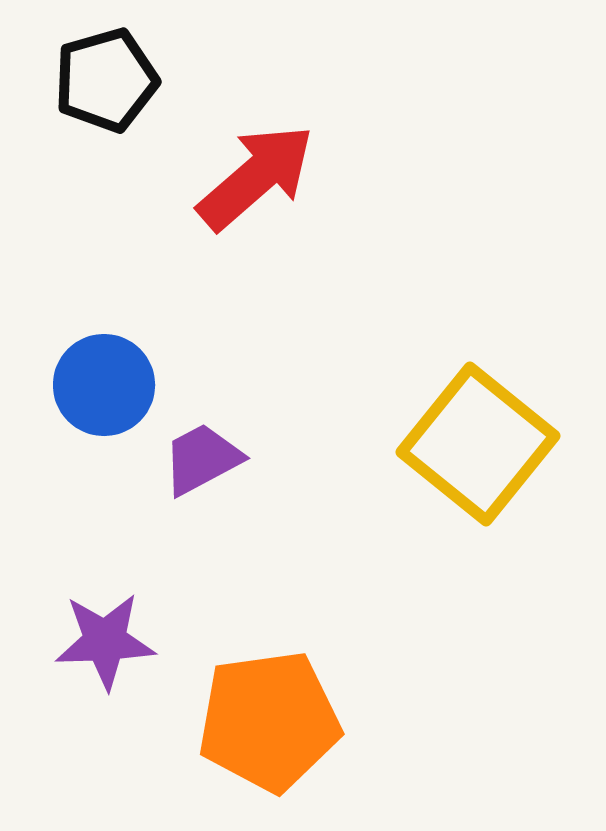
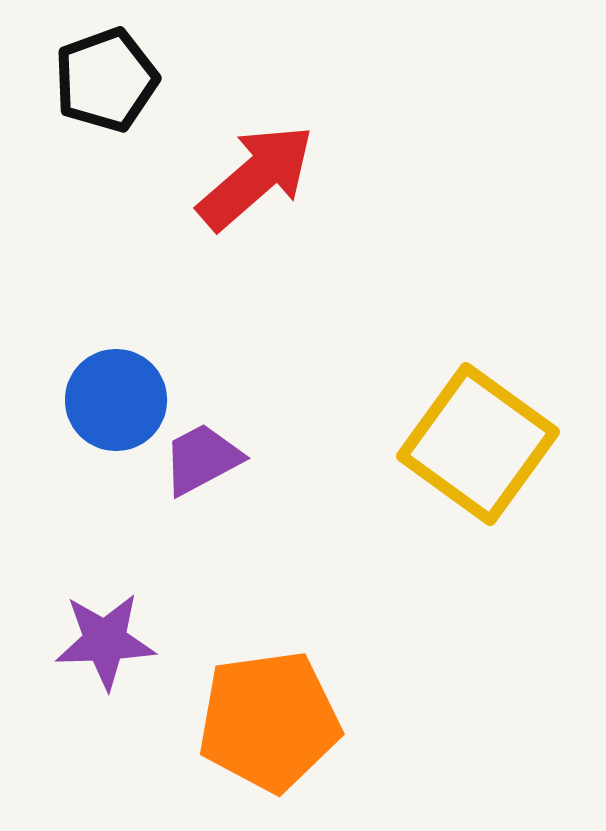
black pentagon: rotated 4 degrees counterclockwise
blue circle: moved 12 px right, 15 px down
yellow square: rotated 3 degrees counterclockwise
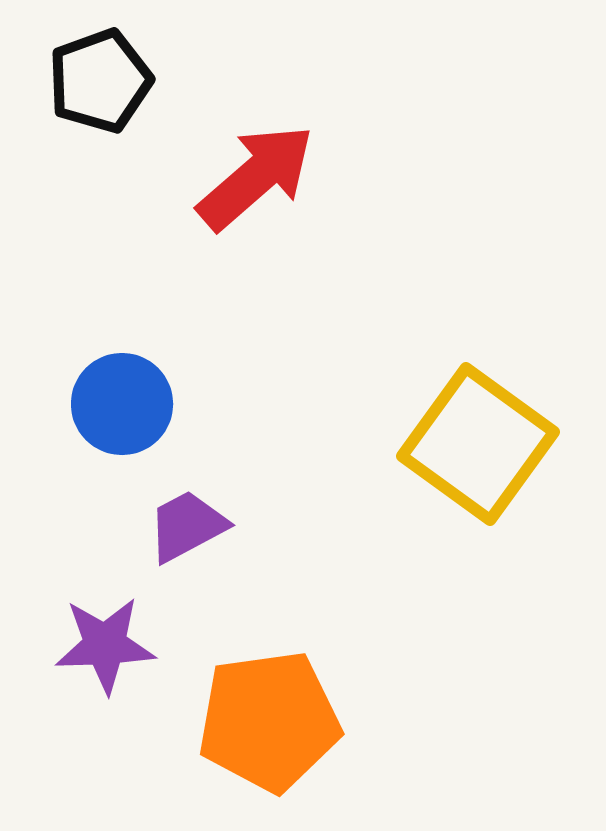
black pentagon: moved 6 px left, 1 px down
blue circle: moved 6 px right, 4 px down
purple trapezoid: moved 15 px left, 67 px down
purple star: moved 4 px down
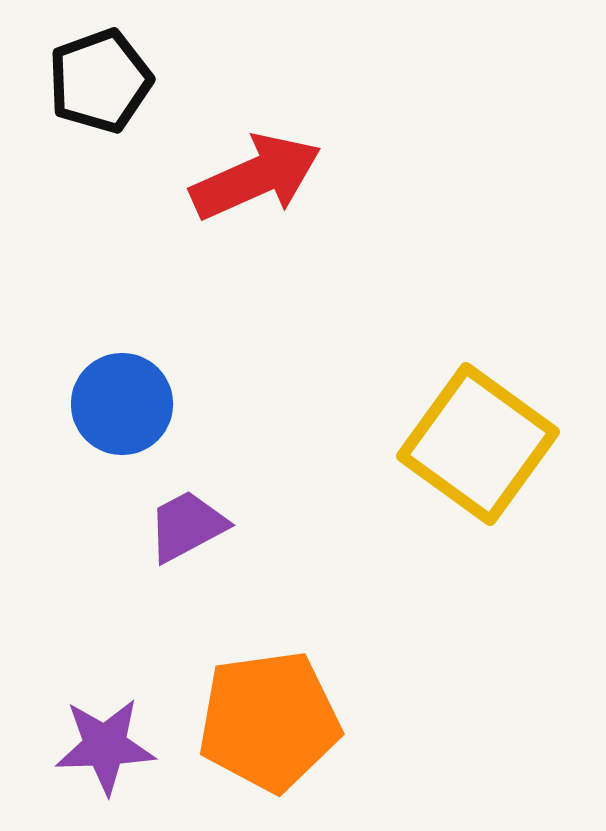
red arrow: rotated 17 degrees clockwise
purple star: moved 101 px down
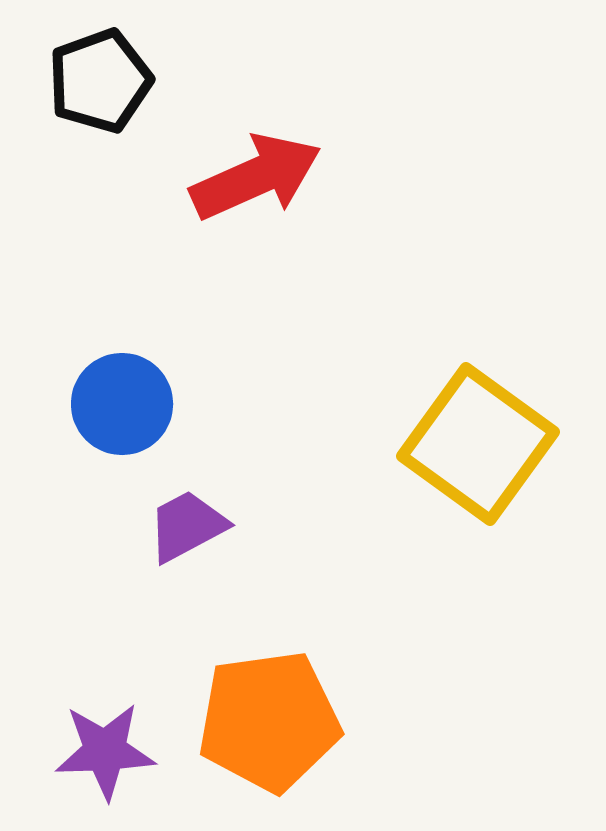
purple star: moved 5 px down
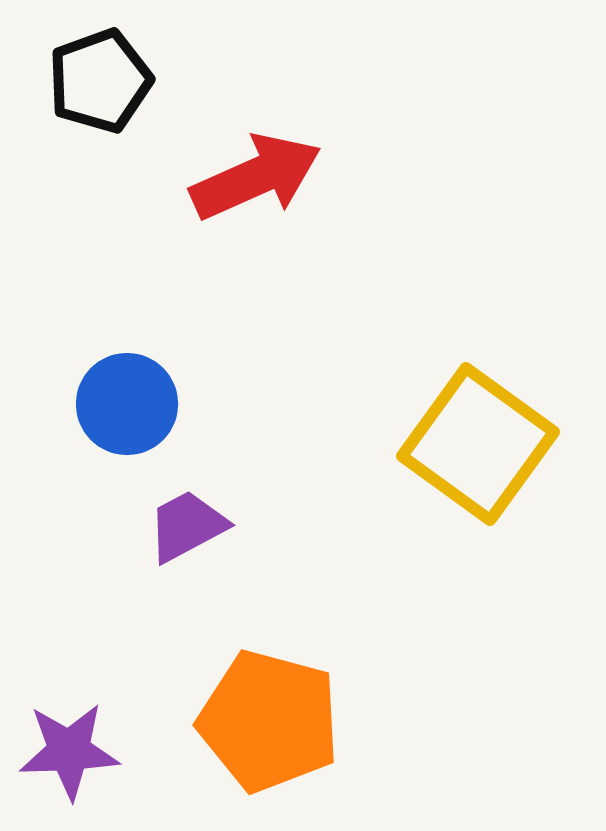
blue circle: moved 5 px right
orange pentagon: rotated 23 degrees clockwise
purple star: moved 36 px left
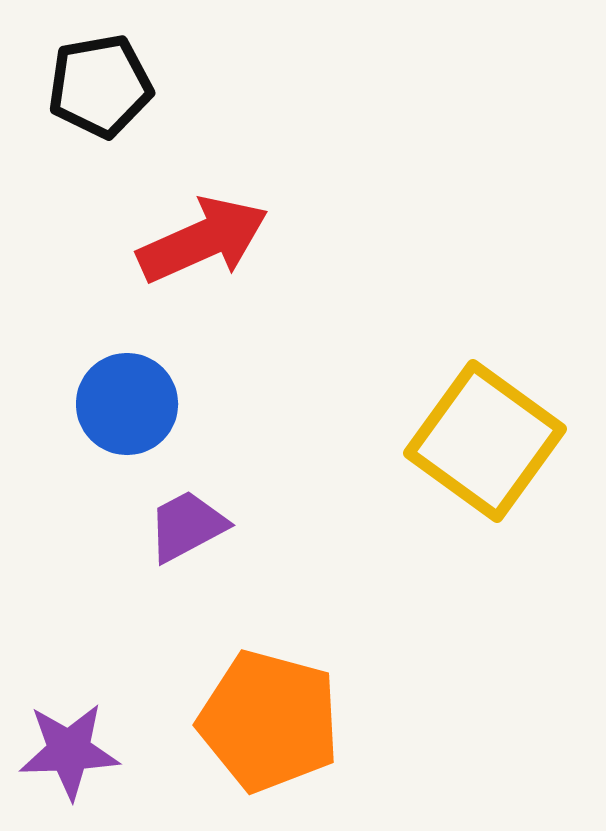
black pentagon: moved 5 px down; rotated 10 degrees clockwise
red arrow: moved 53 px left, 63 px down
yellow square: moved 7 px right, 3 px up
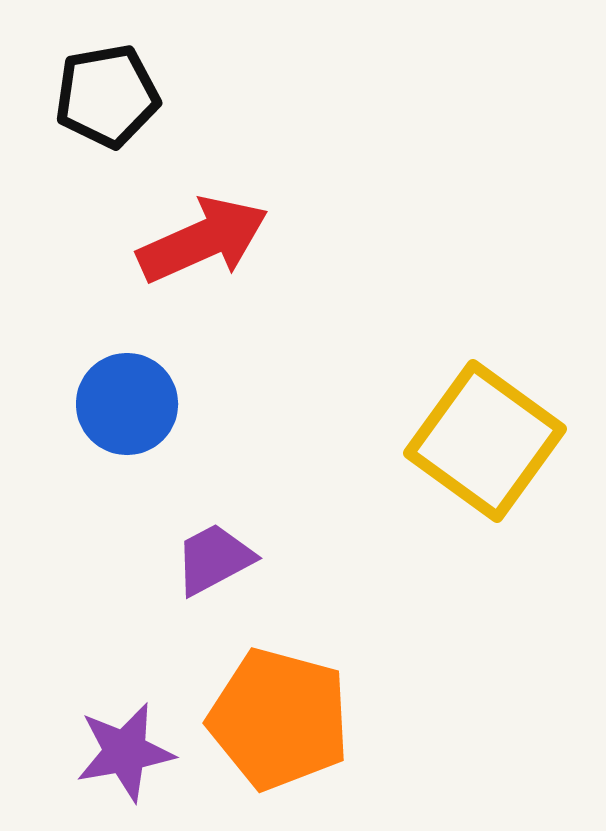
black pentagon: moved 7 px right, 10 px down
purple trapezoid: moved 27 px right, 33 px down
orange pentagon: moved 10 px right, 2 px up
purple star: moved 56 px right, 1 px down; rotated 8 degrees counterclockwise
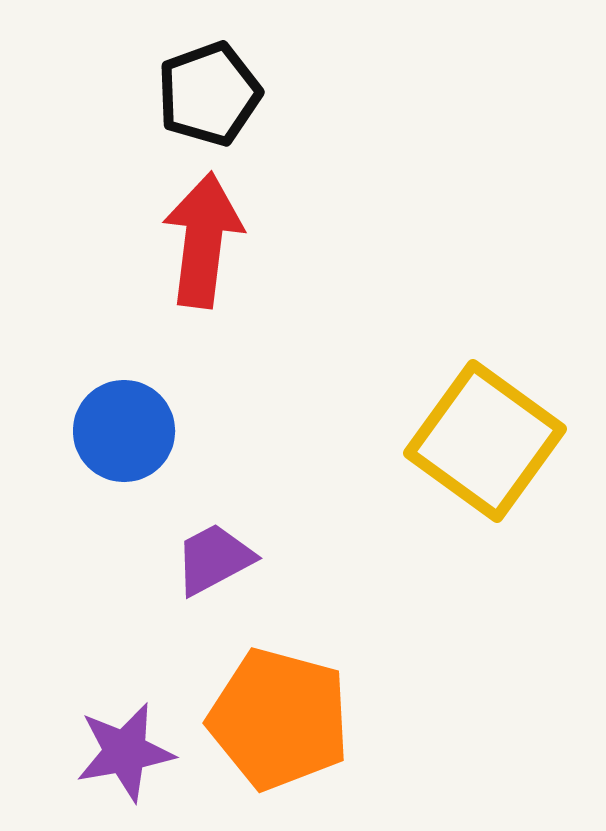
black pentagon: moved 102 px right, 2 px up; rotated 10 degrees counterclockwise
red arrow: rotated 59 degrees counterclockwise
blue circle: moved 3 px left, 27 px down
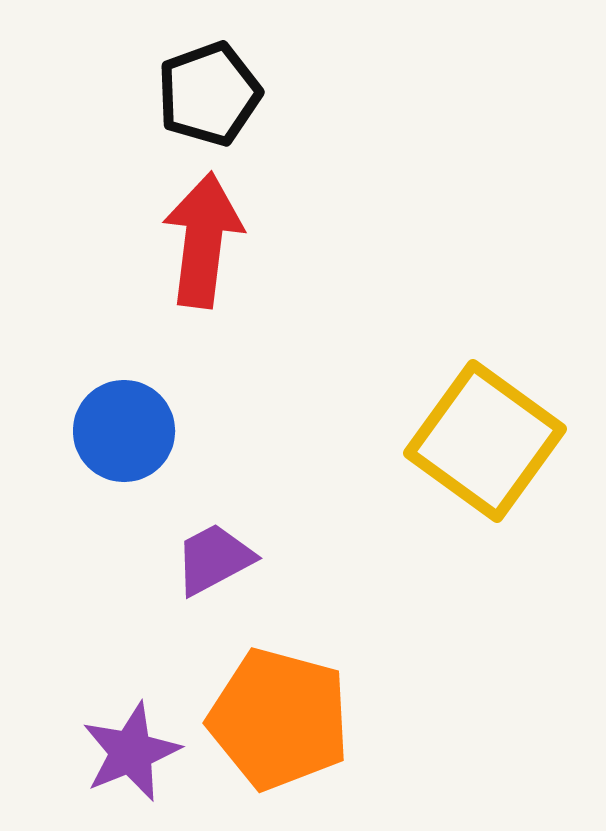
purple star: moved 6 px right; rotated 12 degrees counterclockwise
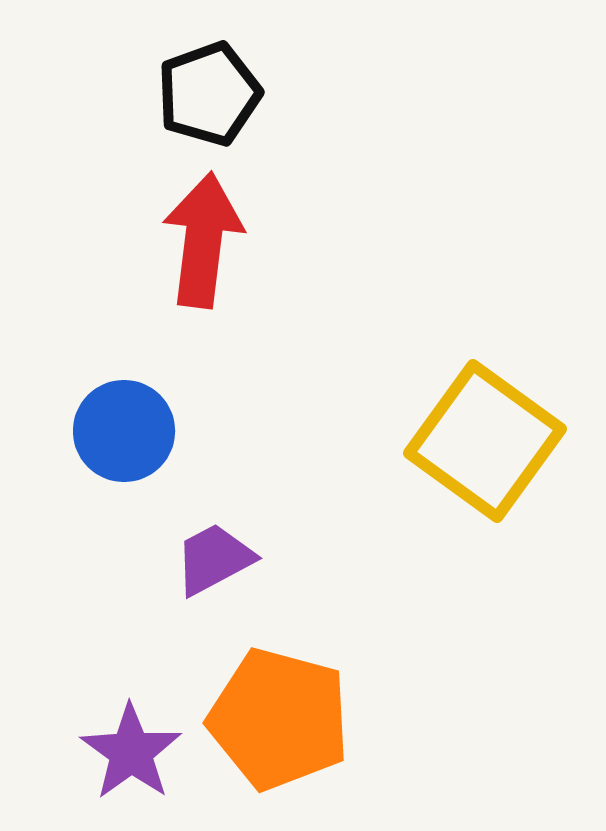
purple star: rotated 14 degrees counterclockwise
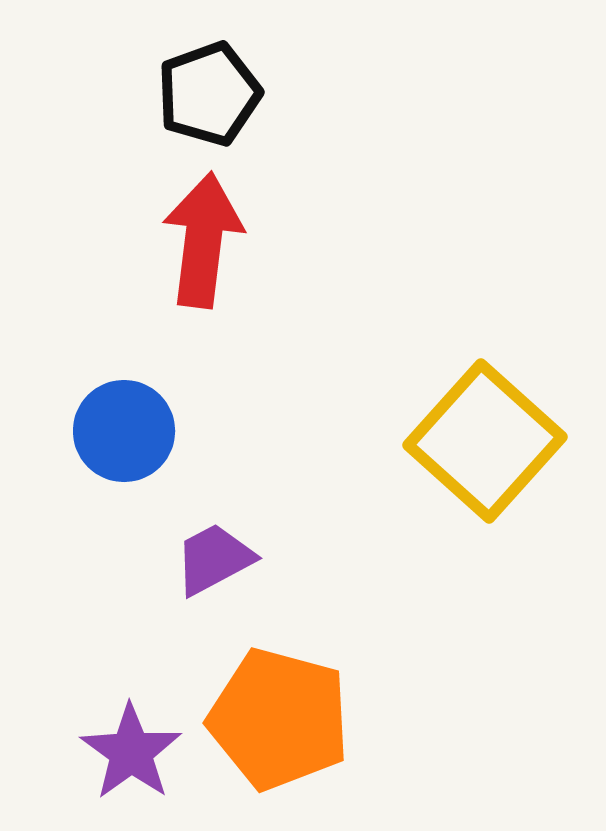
yellow square: rotated 6 degrees clockwise
